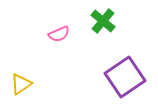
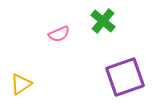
purple square: rotated 15 degrees clockwise
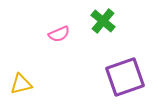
yellow triangle: rotated 20 degrees clockwise
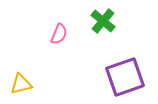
pink semicircle: rotated 45 degrees counterclockwise
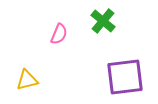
purple square: rotated 12 degrees clockwise
yellow triangle: moved 6 px right, 4 px up
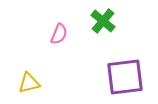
yellow triangle: moved 2 px right, 3 px down
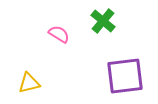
pink semicircle: rotated 80 degrees counterclockwise
purple square: moved 1 px up
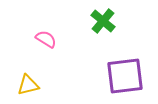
pink semicircle: moved 13 px left, 5 px down
yellow triangle: moved 1 px left, 2 px down
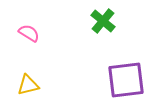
pink semicircle: moved 17 px left, 6 px up
purple square: moved 1 px right, 4 px down
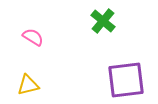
pink semicircle: moved 4 px right, 4 px down
